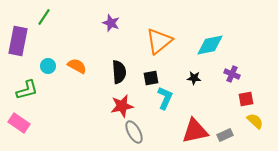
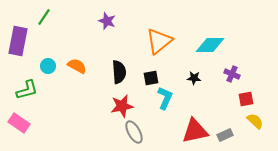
purple star: moved 4 px left, 2 px up
cyan diamond: rotated 12 degrees clockwise
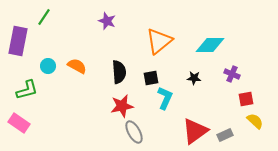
red triangle: rotated 24 degrees counterclockwise
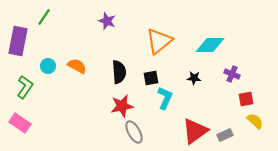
green L-shape: moved 2 px left, 3 px up; rotated 40 degrees counterclockwise
pink rectangle: moved 1 px right
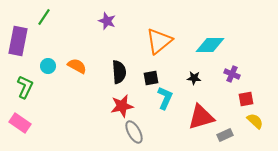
green L-shape: rotated 10 degrees counterclockwise
red triangle: moved 6 px right, 14 px up; rotated 20 degrees clockwise
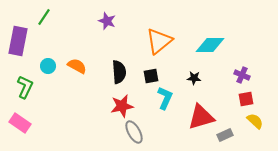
purple cross: moved 10 px right, 1 px down
black square: moved 2 px up
